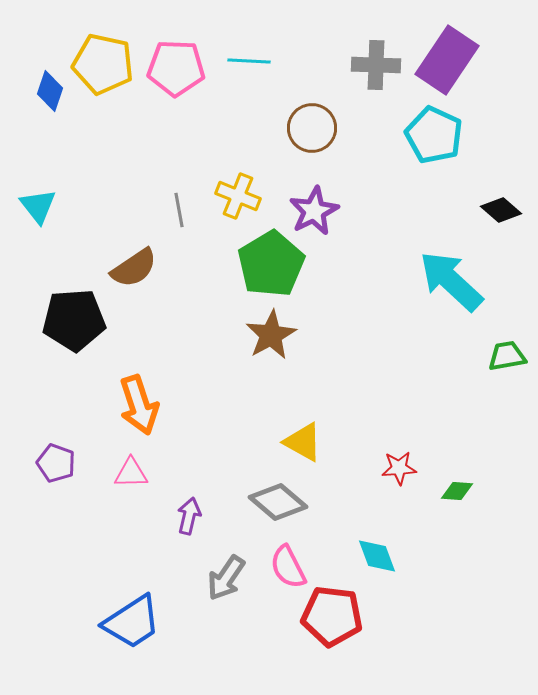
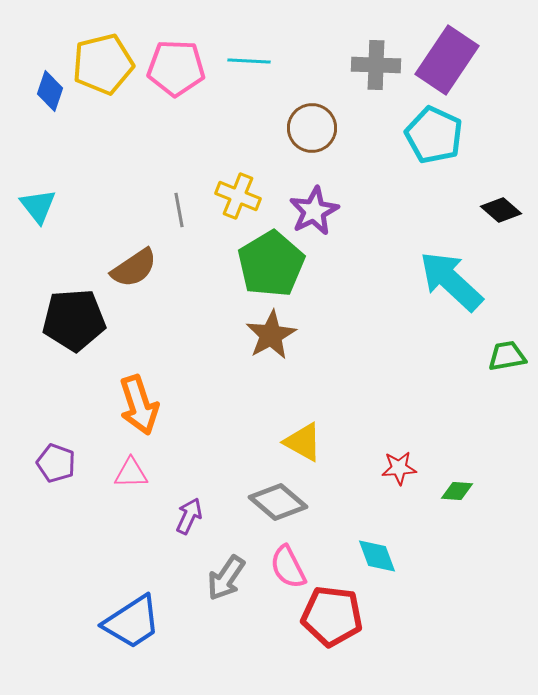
yellow pentagon: rotated 26 degrees counterclockwise
purple arrow: rotated 12 degrees clockwise
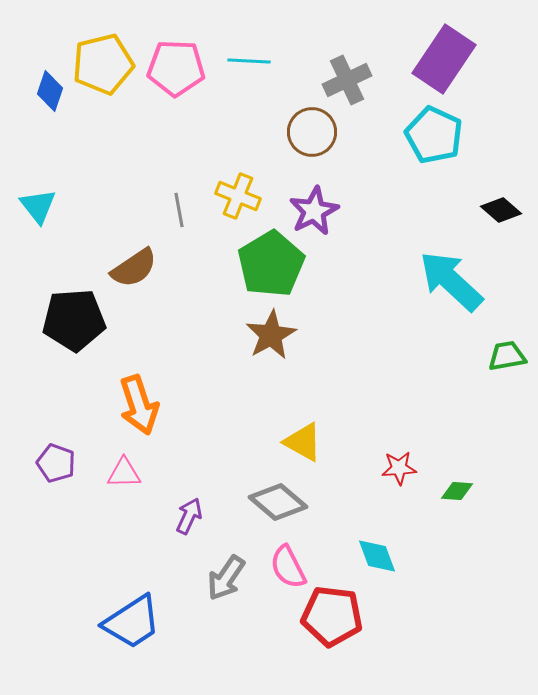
purple rectangle: moved 3 px left, 1 px up
gray cross: moved 29 px left, 15 px down; rotated 27 degrees counterclockwise
brown circle: moved 4 px down
pink triangle: moved 7 px left
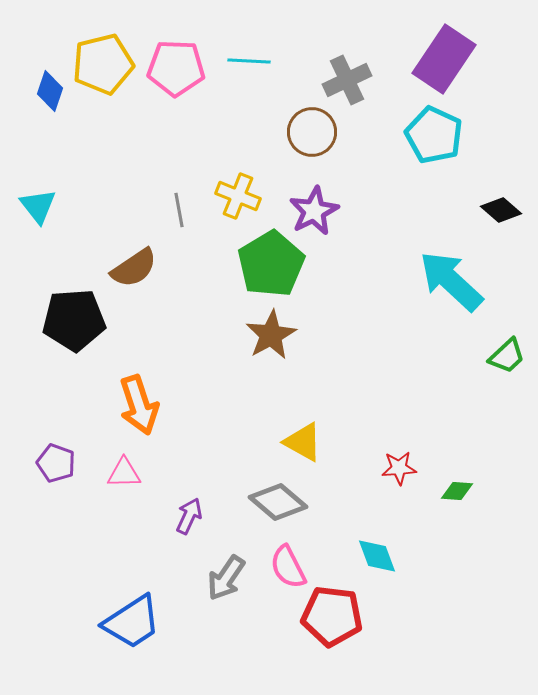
green trapezoid: rotated 147 degrees clockwise
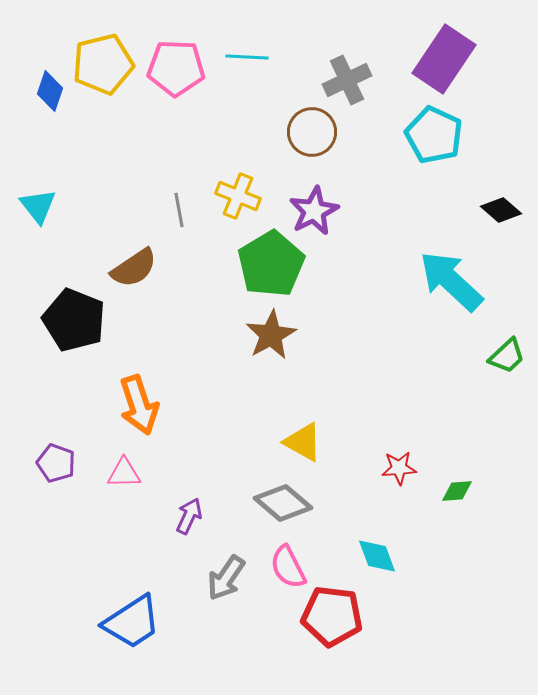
cyan line: moved 2 px left, 4 px up
black pentagon: rotated 26 degrees clockwise
green diamond: rotated 8 degrees counterclockwise
gray diamond: moved 5 px right, 1 px down
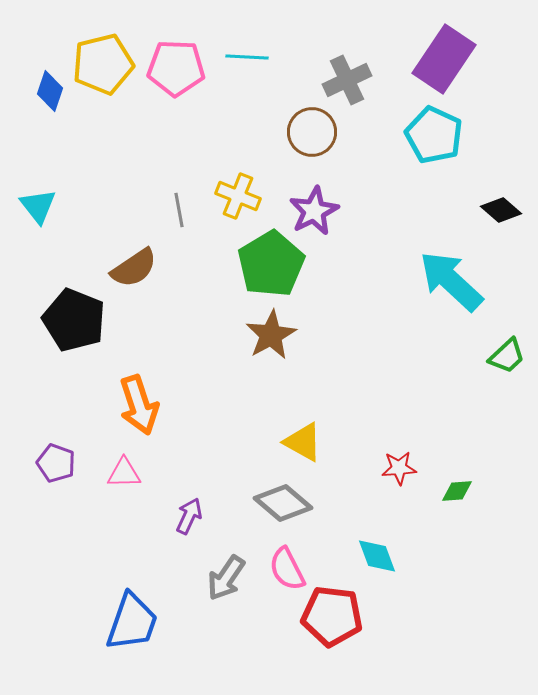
pink semicircle: moved 1 px left, 2 px down
blue trapezoid: rotated 38 degrees counterclockwise
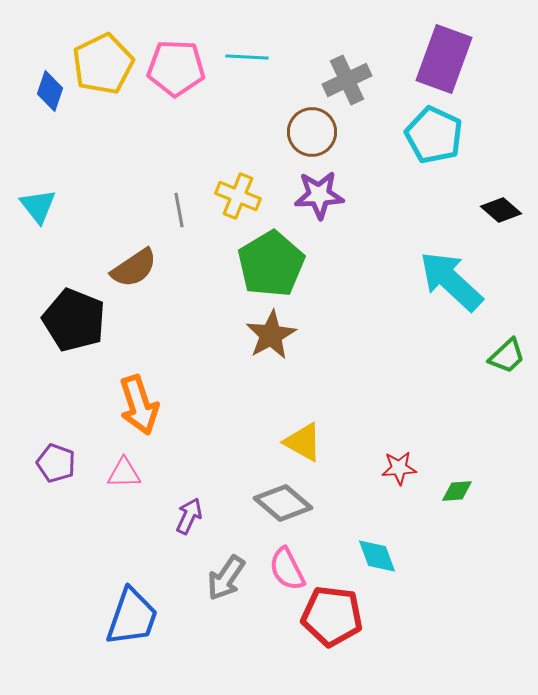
purple rectangle: rotated 14 degrees counterclockwise
yellow pentagon: rotated 12 degrees counterclockwise
purple star: moved 5 px right, 16 px up; rotated 24 degrees clockwise
blue trapezoid: moved 5 px up
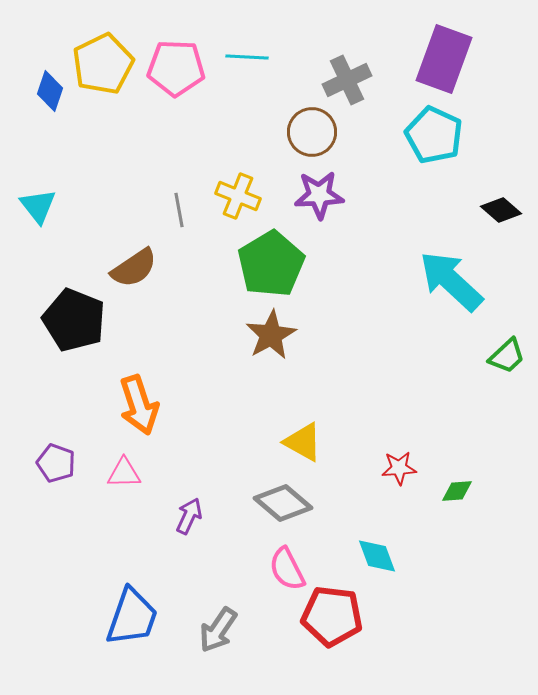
gray arrow: moved 8 px left, 52 px down
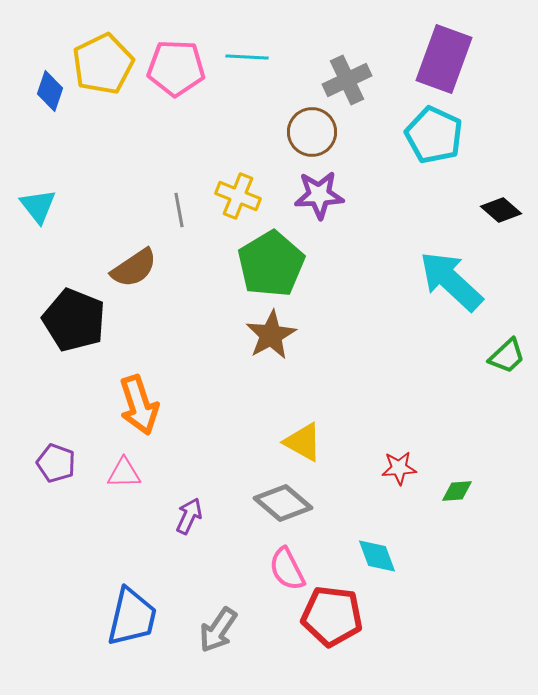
blue trapezoid: rotated 6 degrees counterclockwise
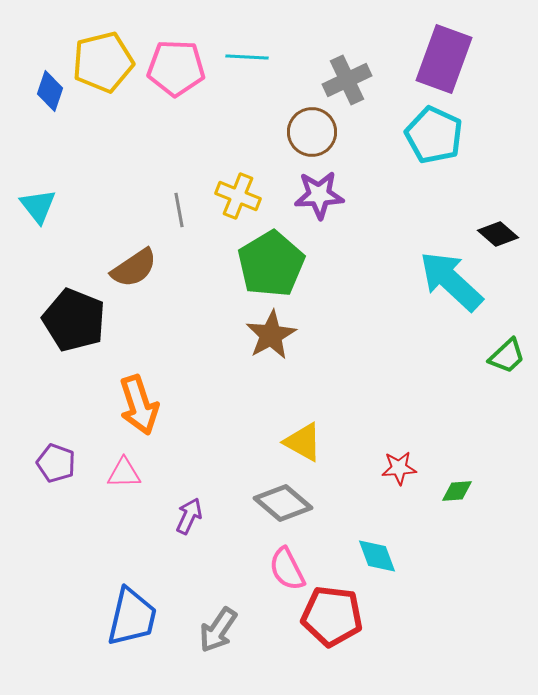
yellow pentagon: moved 2 px up; rotated 12 degrees clockwise
black diamond: moved 3 px left, 24 px down
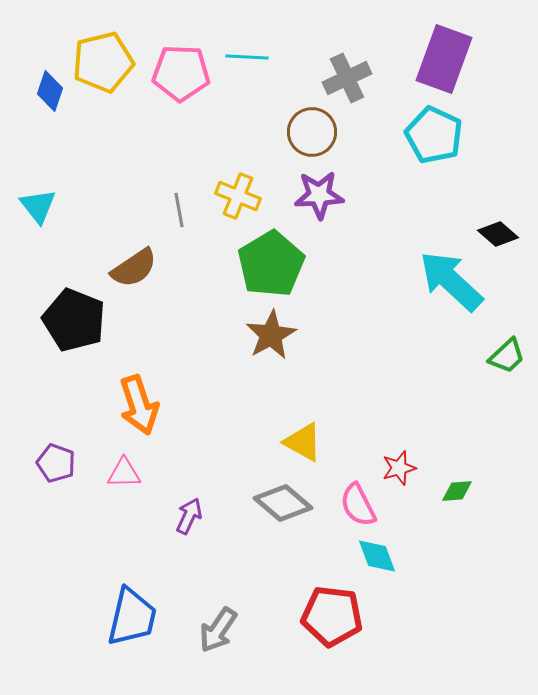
pink pentagon: moved 5 px right, 5 px down
gray cross: moved 2 px up
red star: rotated 12 degrees counterclockwise
pink semicircle: moved 71 px right, 64 px up
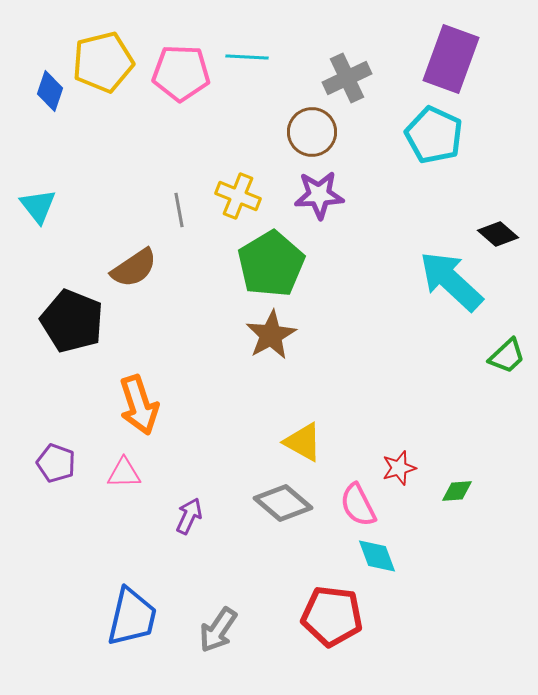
purple rectangle: moved 7 px right
black pentagon: moved 2 px left, 1 px down
